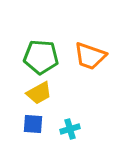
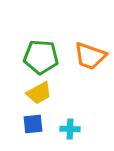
blue square: rotated 10 degrees counterclockwise
cyan cross: rotated 18 degrees clockwise
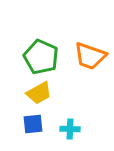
green pentagon: rotated 20 degrees clockwise
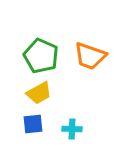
green pentagon: moved 1 px up
cyan cross: moved 2 px right
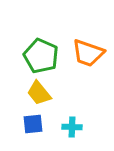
orange trapezoid: moved 2 px left, 3 px up
yellow trapezoid: rotated 80 degrees clockwise
cyan cross: moved 2 px up
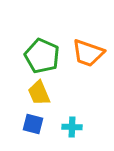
green pentagon: moved 1 px right
yellow trapezoid: rotated 16 degrees clockwise
blue square: rotated 20 degrees clockwise
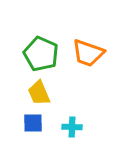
green pentagon: moved 1 px left, 2 px up
blue square: moved 1 px up; rotated 15 degrees counterclockwise
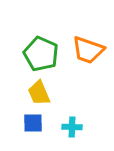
orange trapezoid: moved 3 px up
